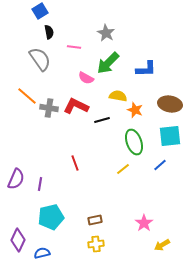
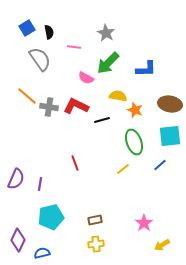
blue square: moved 13 px left, 17 px down
gray cross: moved 1 px up
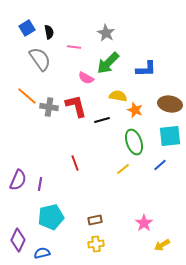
red L-shape: rotated 50 degrees clockwise
purple semicircle: moved 2 px right, 1 px down
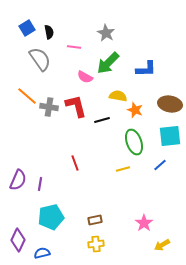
pink semicircle: moved 1 px left, 1 px up
yellow line: rotated 24 degrees clockwise
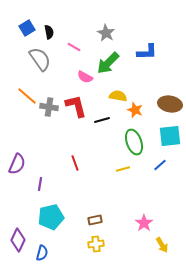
pink line: rotated 24 degrees clockwise
blue L-shape: moved 1 px right, 17 px up
purple semicircle: moved 1 px left, 16 px up
yellow arrow: rotated 91 degrees counterclockwise
blue semicircle: rotated 119 degrees clockwise
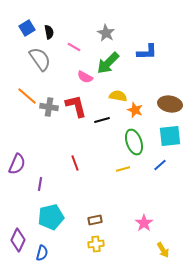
yellow arrow: moved 1 px right, 5 px down
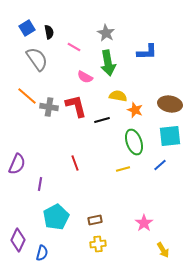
gray semicircle: moved 3 px left
green arrow: rotated 55 degrees counterclockwise
cyan pentagon: moved 5 px right; rotated 15 degrees counterclockwise
yellow cross: moved 2 px right
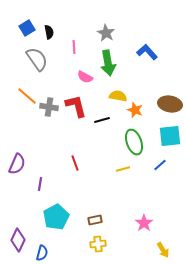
pink line: rotated 56 degrees clockwise
blue L-shape: rotated 130 degrees counterclockwise
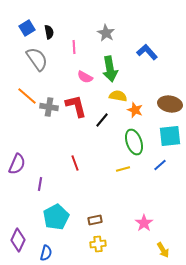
green arrow: moved 2 px right, 6 px down
black line: rotated 35 degrees counterclockwise
blue semicircle: moved 4 px right
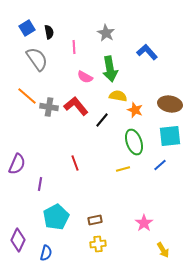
red L-shape: rotated 25 degrees counterclockwise
